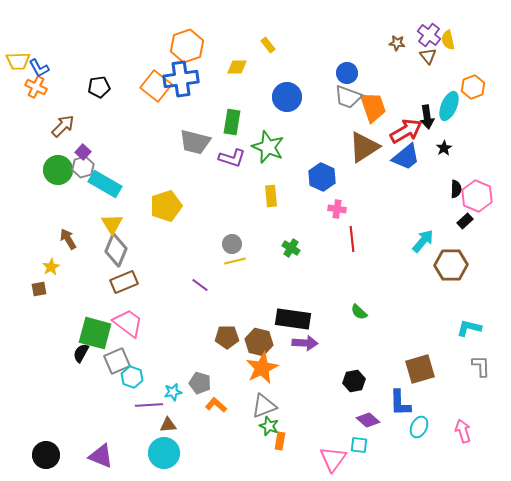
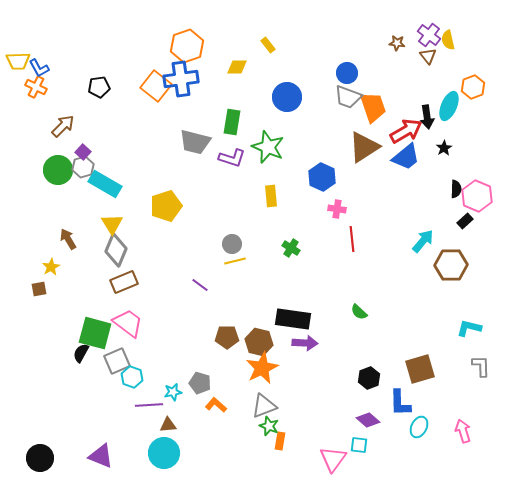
black hexagon at (354, 381): moved 15 px right, 3 px up; rotated 10 degrees counterclockwise
black circle at (46, 455): moved 6 px left, 3 px down
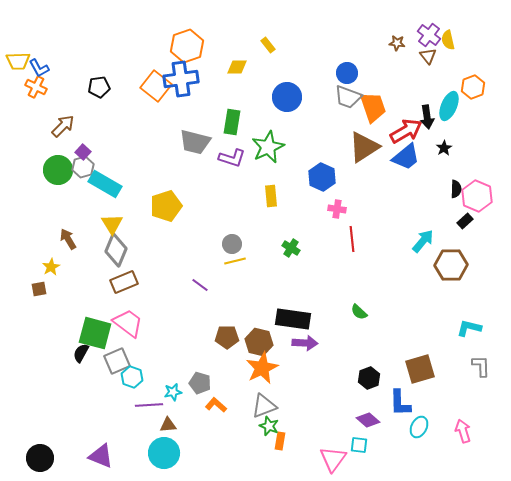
green star at (268, 147): rotated 24 degrees clockwise
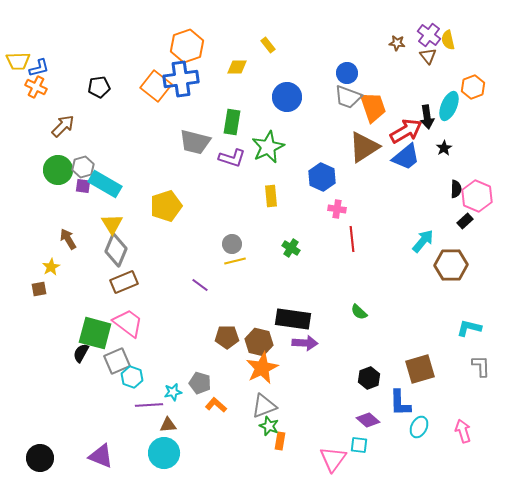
blue L-shape at (39, 68): rotated 75 degrees counterclockwise
purple square at (83, 152): moved 34 px down; rotated 35 degrees counterclockwise
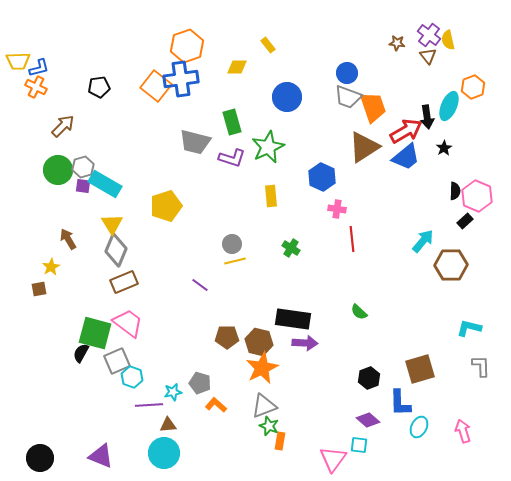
green rectangle at (232, 122): rotated 25 degrees counterclockwise
black semicircle at (456, 189): moved 1 px left, 2 px down
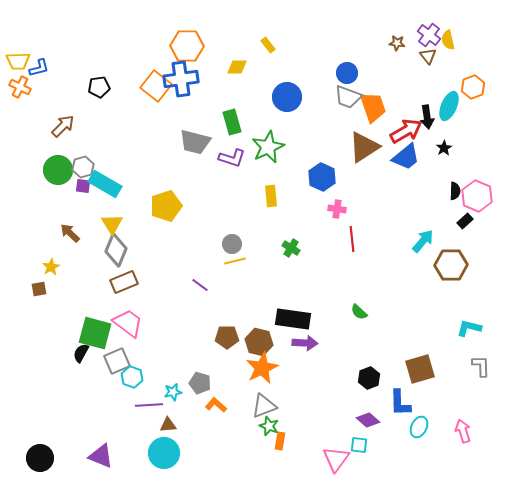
orange hexagon at (187, 46): rotated 20 degrees clockwise
orange cross at (36, 87): moved 16 px left
brown arrow at (68, 239): moved 2 px right, 6 px up; rotated 15 degrees counterclockwise
pink triangle at (333, 459): moved 3 px right
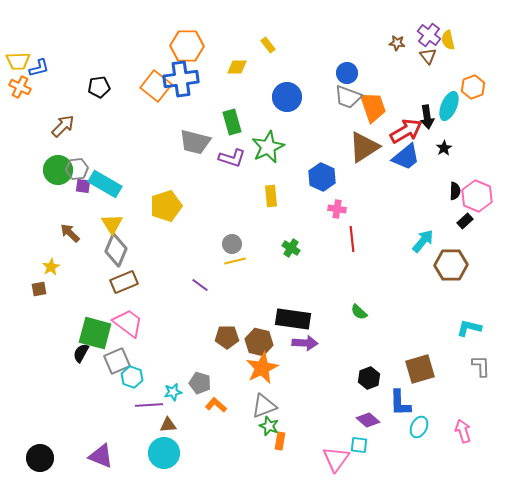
gray hexagon at (83, 167): moved 6 px left, 2 px down; rotated 10 degrees clockwise
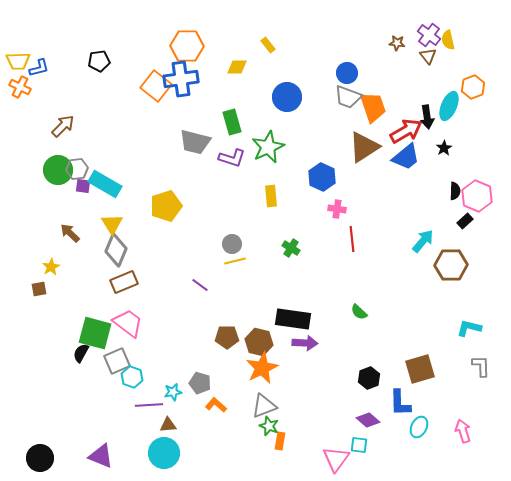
black pentagon at (99, 87): moved 26 px up
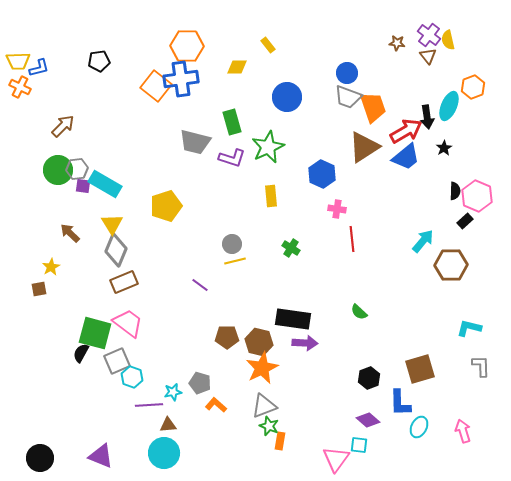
blue hexagon at (322, 177): moved 3 px up
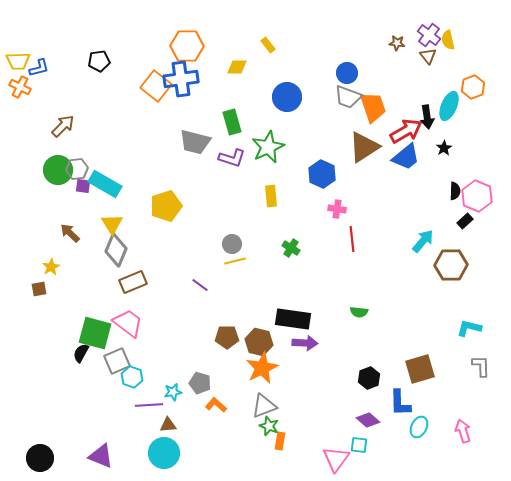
brown rectangle at (124, 282): moved 9 px right
green semicircle at (359, 312): rotated 36 degrees counterclockwise
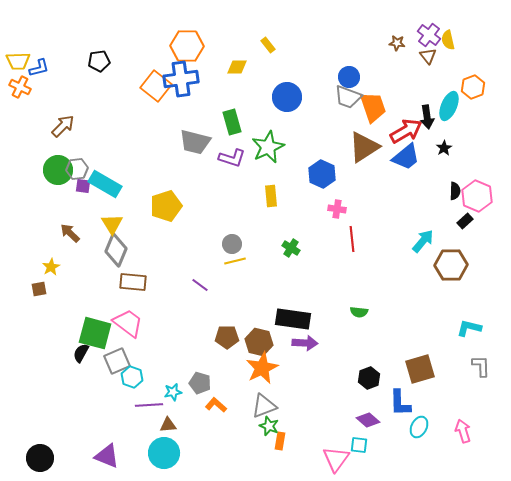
blue circle at (347, 73): moved 2 px right, 4 px down
brown rectangle at (133, 282): rotated 28 degrees clockwise
purple triangle at (101, 456): moved 6 px right
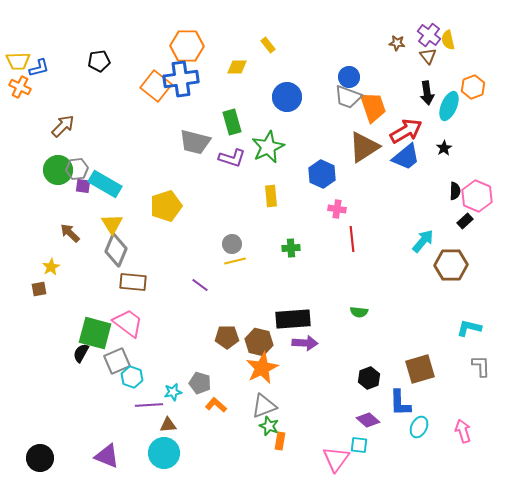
black arrow at (427, 117): moved 24 px up
green cross at (291, 248): rotated 36 degrees counterclockwise
black rectangle at (293, 319): rotated 12 degrees counterclockwise
